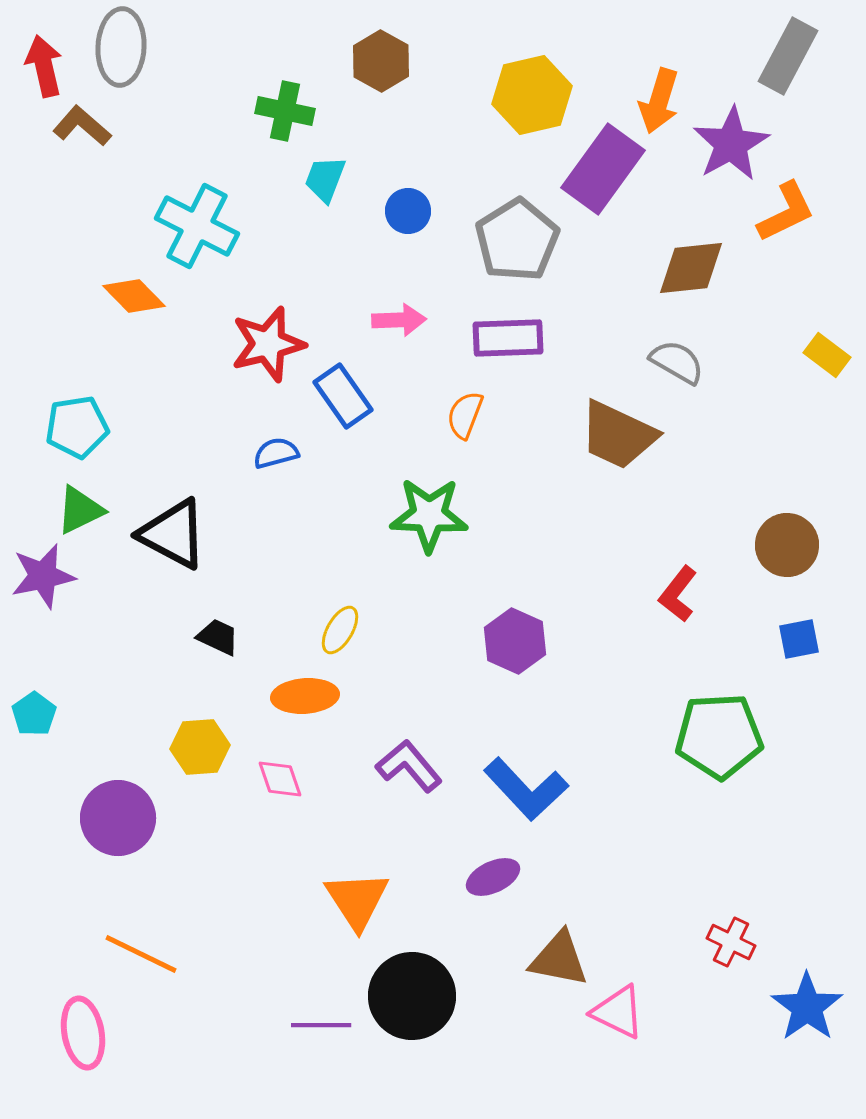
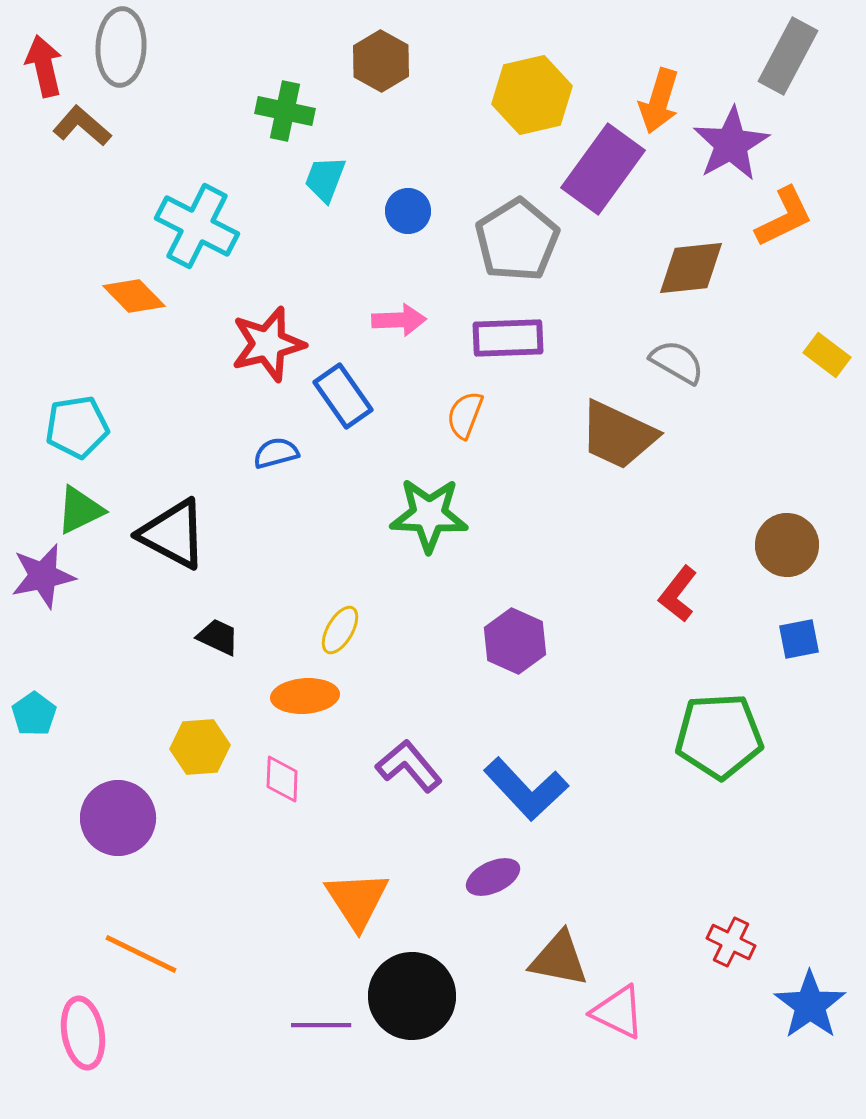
orange L-shape at (786, 212): moved 2 px left, 5 px down
pink diamond at (280, 779): moved 2 px right; rotated 21 degrees clockwise
blue star at (807, 1007): moved 3 px right, 2 px up
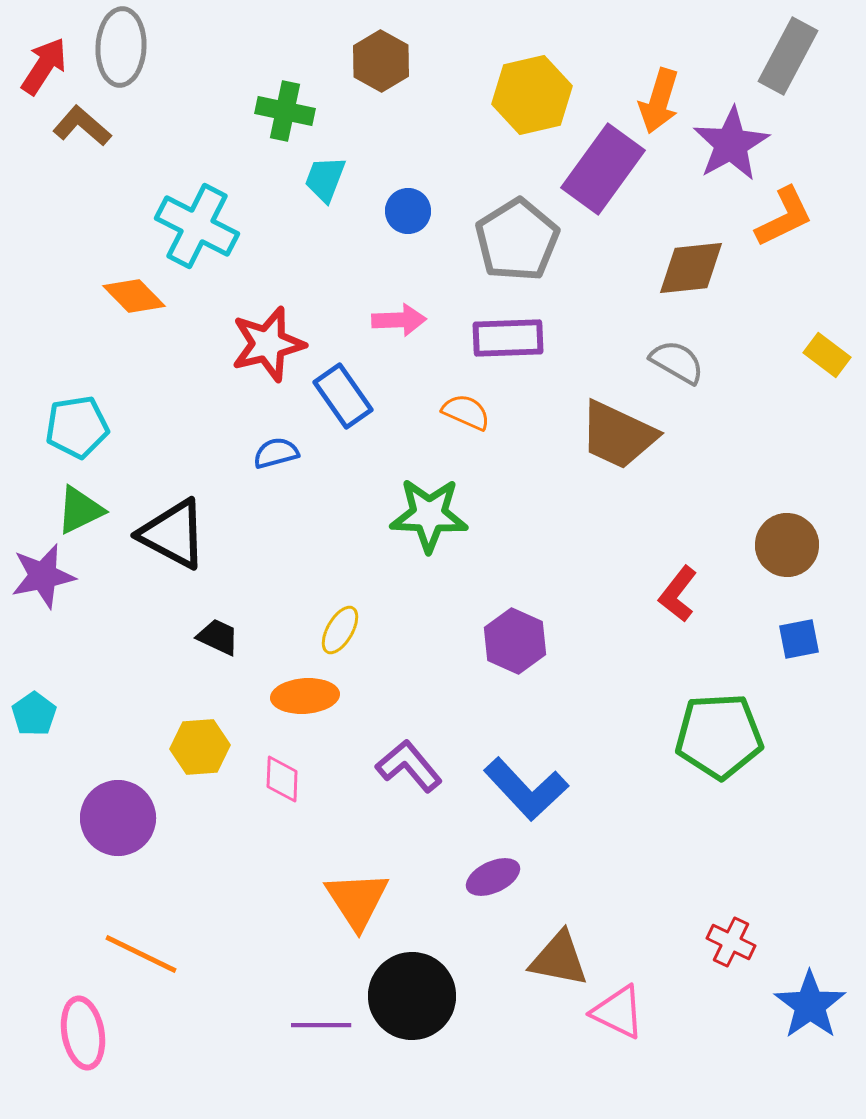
red arrow at (44, 66): rotated 46 degrees clockwise
orange semicircle at (465, 415): moved 1 px right, 3 px up; rotated 93 degrees clockwise
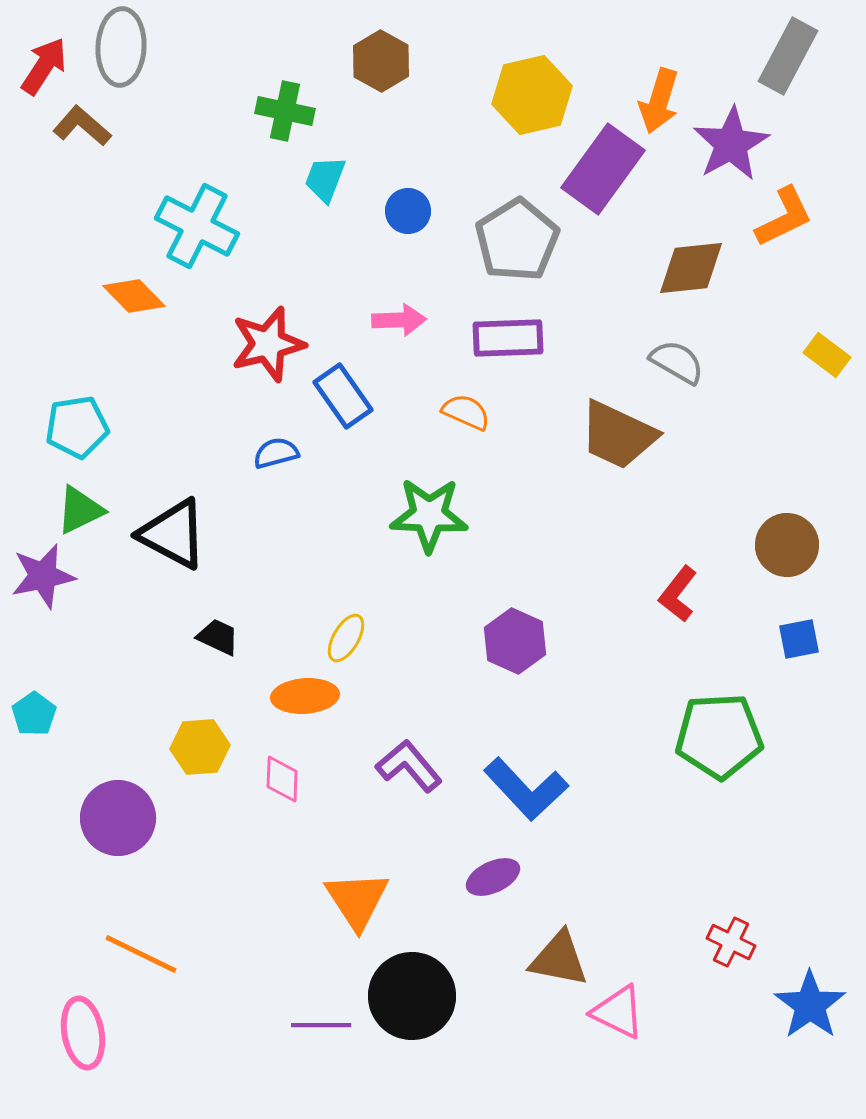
yellow ellipse at (340, 630): moved 6 px right, 8 px down
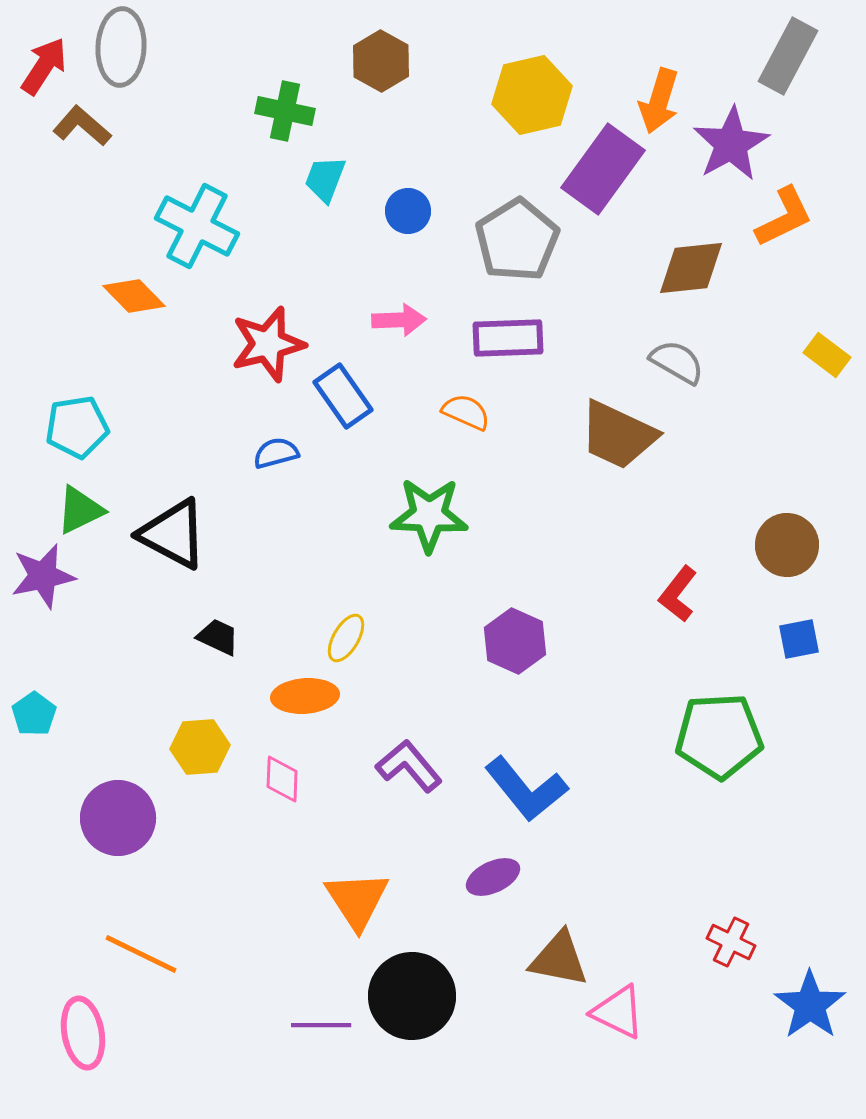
blue L-shape at (526, 789): rotated 4 degrees clockwise
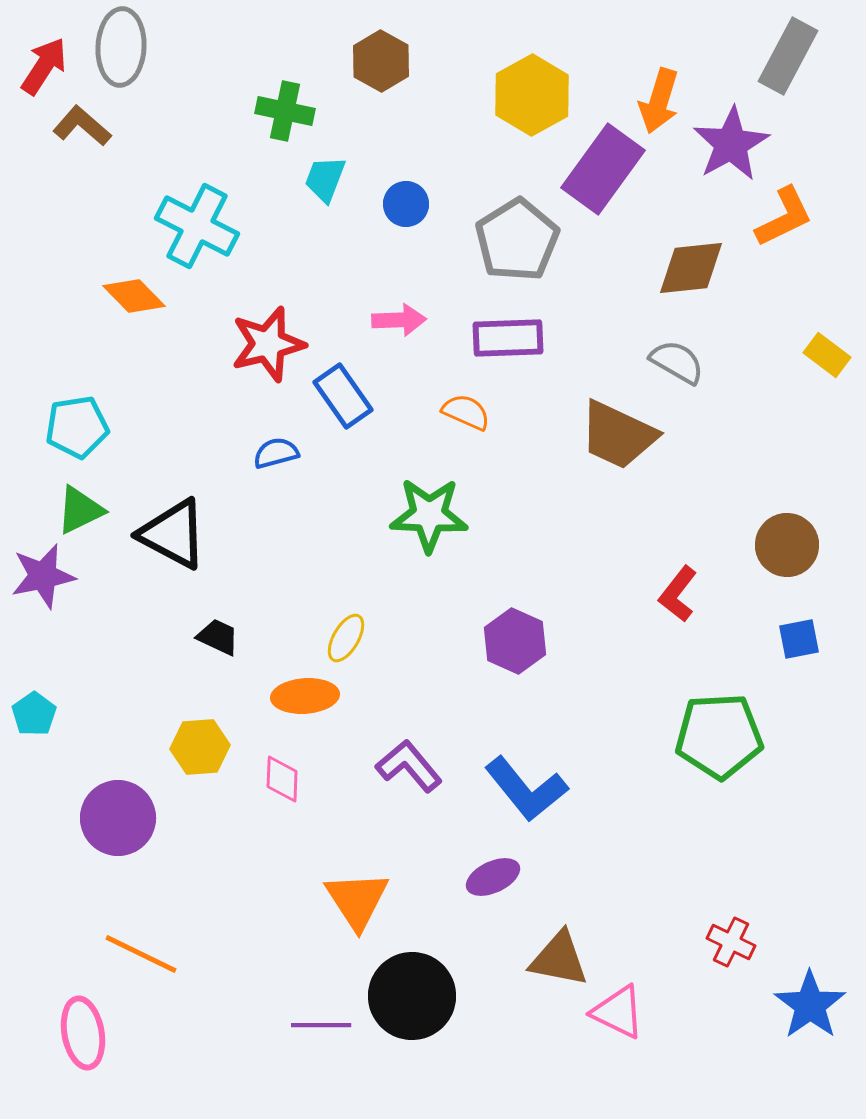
yellow hexagon at (532, 95): rotated 16 degrees counterclockwise
blue circle at (408, 211): moved 2 px left, 7 px up
